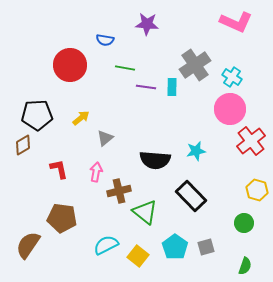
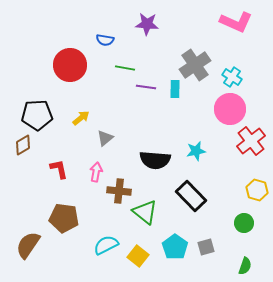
cyan rectangle: moved 3 px right, 2 px down
brown cross: rotated 20 degrees clockwise
brown pentagon: moved 2 px right
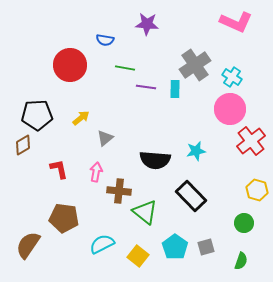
cyan semicircle: moved 4 px left, 1 px up
green semicircle: moved 4 px left, 5 px up
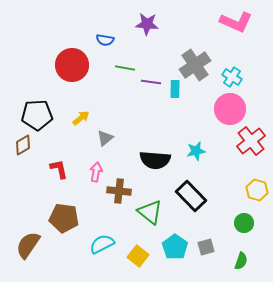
red circle: moved 2 px right
purple line: moved 5 px right, 5 px up
green triangle: moved 5 px right
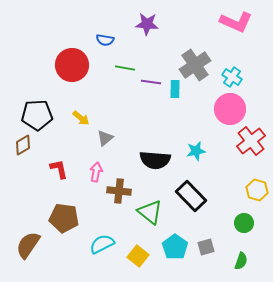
yellow arrow: rotated 78 degrees clockwise
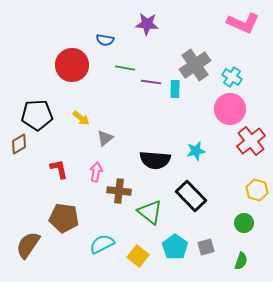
pink L-shape: moved 7 px right, 1 px down
brown diamond: moved 4 px left, 1 px up
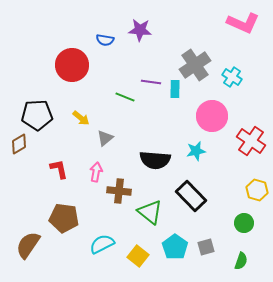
purple star: moved 7 px left, 6 px down
green line: moved 29 px down; rotated 12 degrees clockwise
pink circle: moved 18 px left, 7 px down
red cross: rotated 16 degrees counterclockwise
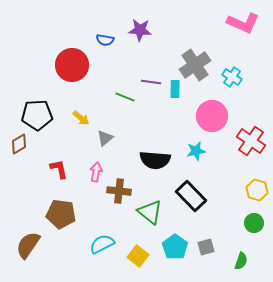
brown pentagon: moved 3 px left, 4 px up
green circle: moved 10 px right
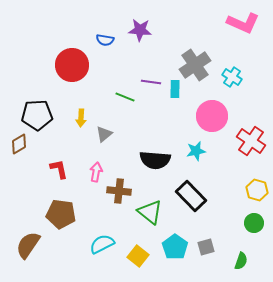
yellow arrow: rotated 54 degrees clockwise
gray triangle: moved 1 px left, 4 px up
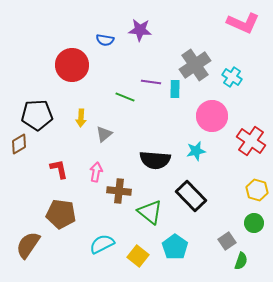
gray square: moved 21 px right, 6 px up; rotated 18 degrees counterclockwise
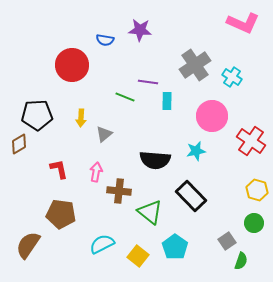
purple line: moved 3 px left
cyan rectangle: moved 8 px left, 12 px down
